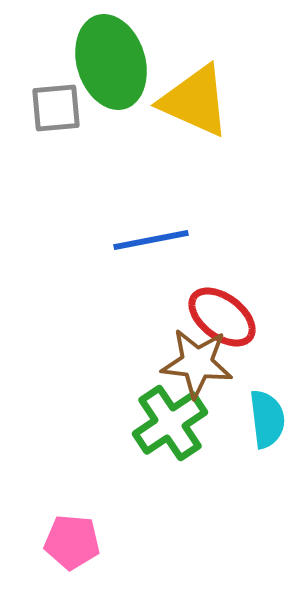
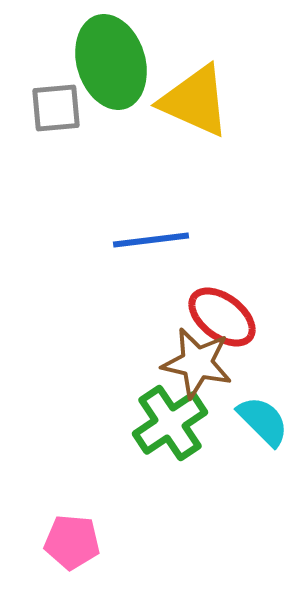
blue line: rotated 4 degrees clockwise
brown star: rotated 6 degrees clockwise
cyan semicircle: moved 4 px left, 2 px down; rotated 38 degrees counterclockwise
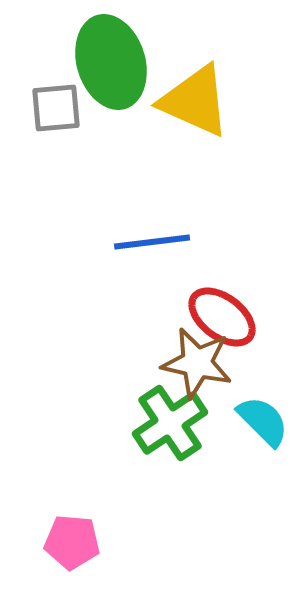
blue line: moved 1 px right, 2 px down
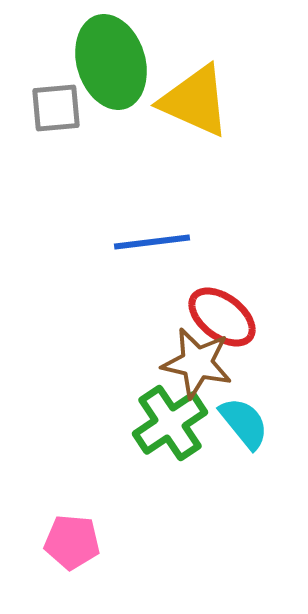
cyan semicircle: moved 19 px left, 2 px down; rotated 6 degrees clockwise
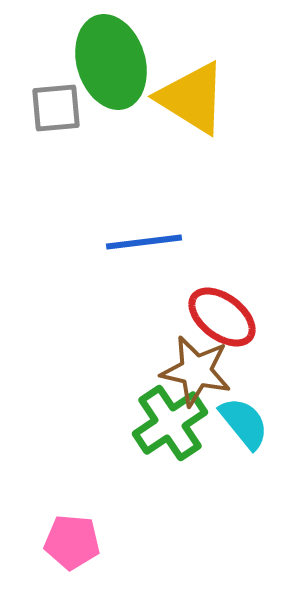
yellow triangle: moved 3 px left, 3 px up; rotated 8 degrees clockwise
blue line: moved 8 px left
brown star: moved 1 px left, 8 px down
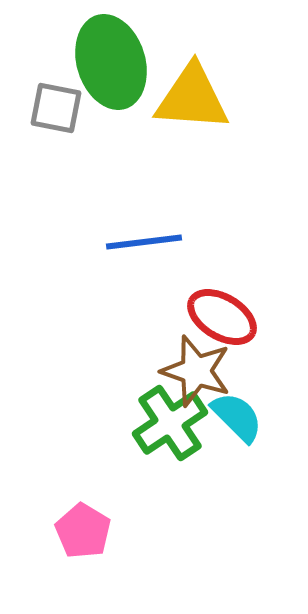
yellow triangle: rotated 28 degrees counterclockwise
gray square: rotated 16 degrees clockwise
red ellipse: rotated 6 degrees counterclockwise
brown star: rotated 6 degrees clockwise
cyan semicircle: moved 7 px left, 6 px up; rotated 6 degrees counterclockwise
pink pentagon: moved 11 px right, 11 px up; rotated 26 degrees clockwise
